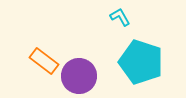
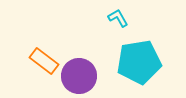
cyan L-shape: moved 2 px left, 1 px down
cyan pentagon: moved 2 px left; rotated 27 degrees counterclockwise
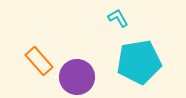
orange rectangle: moved 5 px left; rotated 12 degrees clockwise
purple circle: moved 2 px left, 1 px down
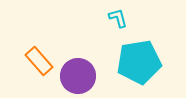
cyan L-shape: rotated 15 degrees clockwise
purple circle: moved 1 px right, 1 px up
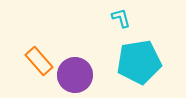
cyan L-shape: moved 3 px right
purple circle: moved 3 px left, 1 px up
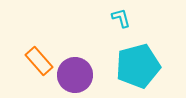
cyan pentagon: moved 1 px left, 4 px down; rotated 6 degrees counterclockwise
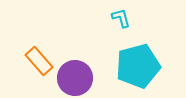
purple circle: moved 3 px down
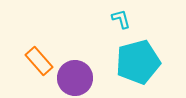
cyan L-shape: moved 1 px down
cyan pentagon: moved 4 px up
